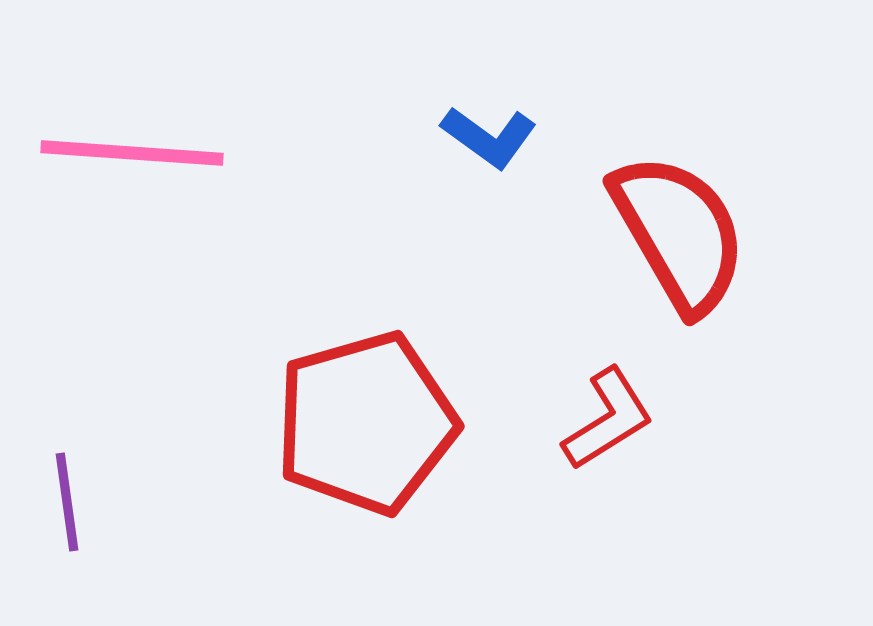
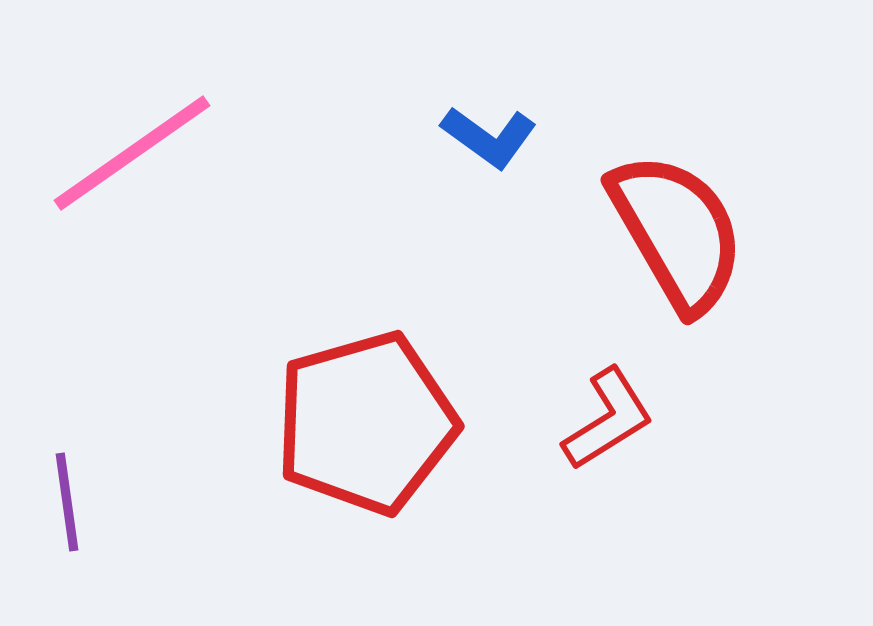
pink line: rotated 39 degrees counterclockwise
red semicircle: moved 2 px left, 1 px up
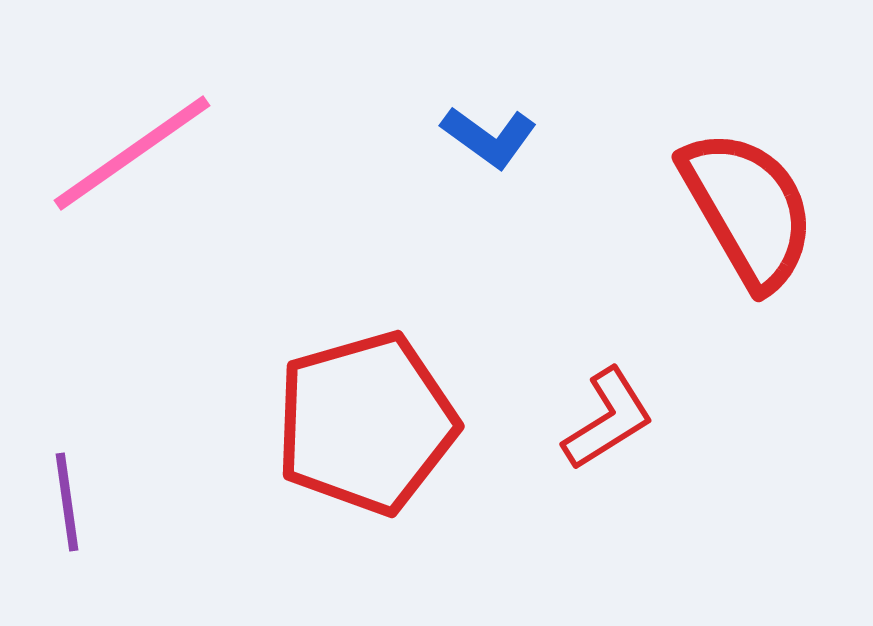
red semicircle: moved 71 px right, 23 px up
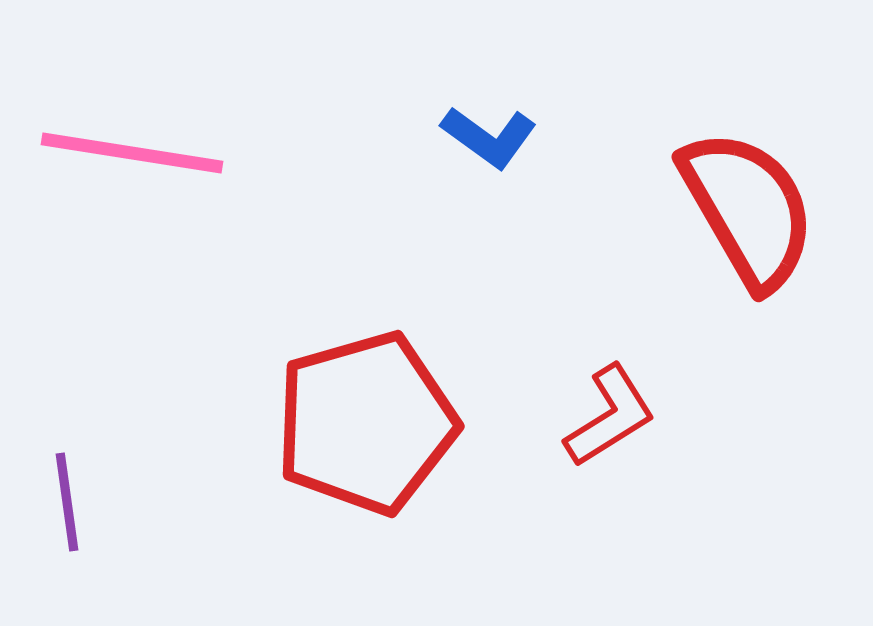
pink line: rotated 44 degrees clockwise
red L-shape: moved 2 px right, 3 px up
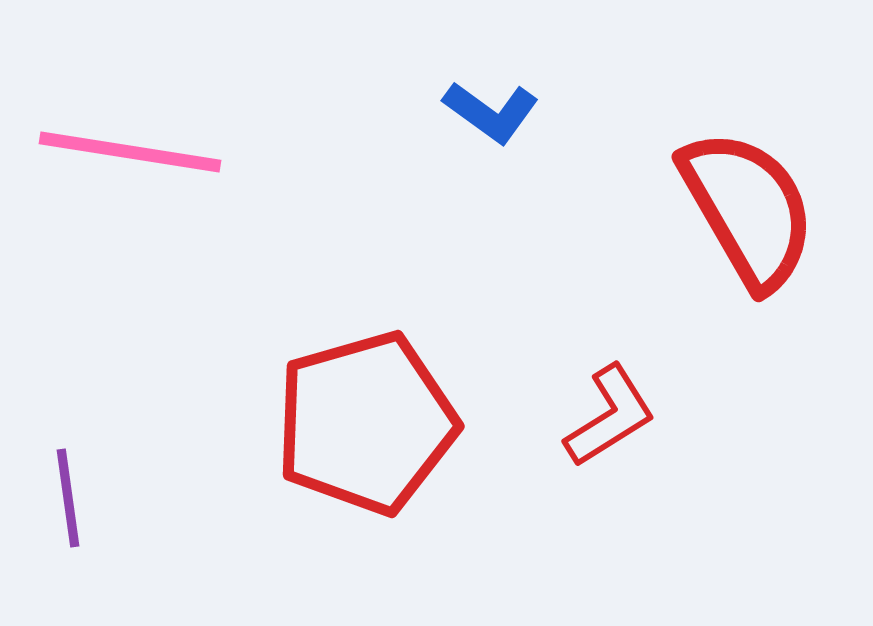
blue L-shape: moved 2 px right, 25 px up
pink line: moved 2 px left, 1 px up
purple line: moved 1 px right, 4 px up
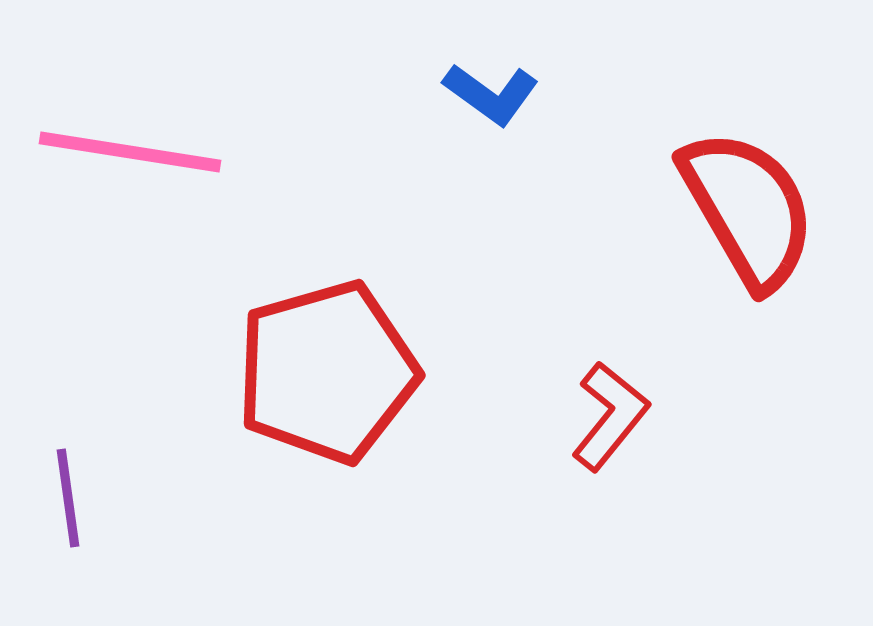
blue L-shape: moved 18 px up
red L-shape: rotated 19 degrees counterclockwise
red pentagon: moved 39 px left, 51 px up
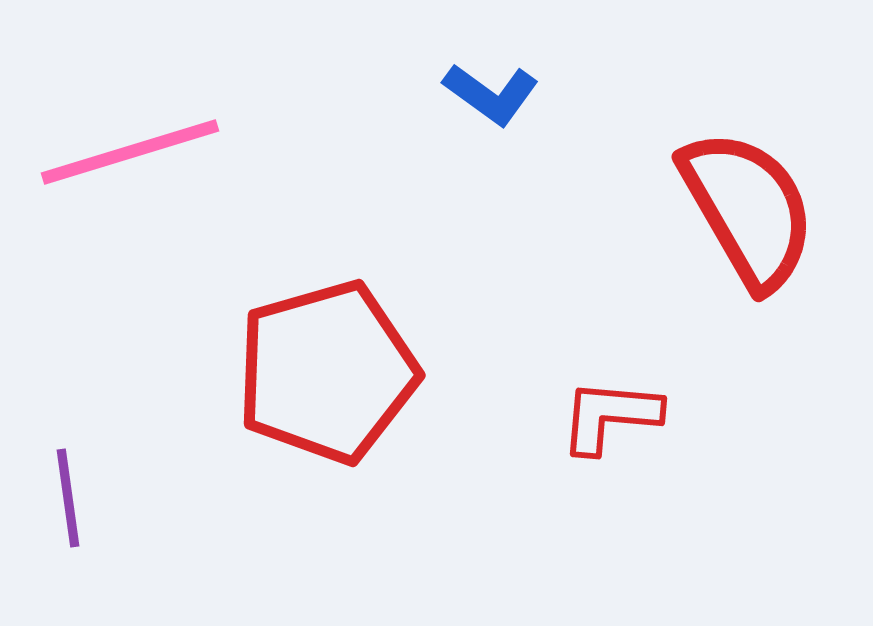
pink line: rotated 26 degrees counterclockwise
red L-shape: rotated 124 degrees counterclockwise
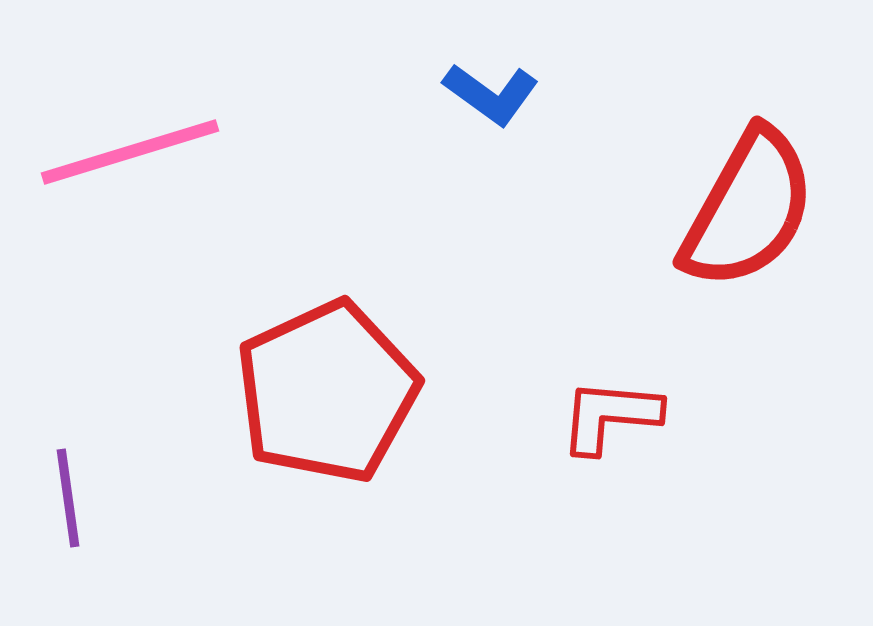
red semicircle: rotated 59 degrees clockwise
red pentagon: moved 20 px down; rotated 9 degrees counterclockwise
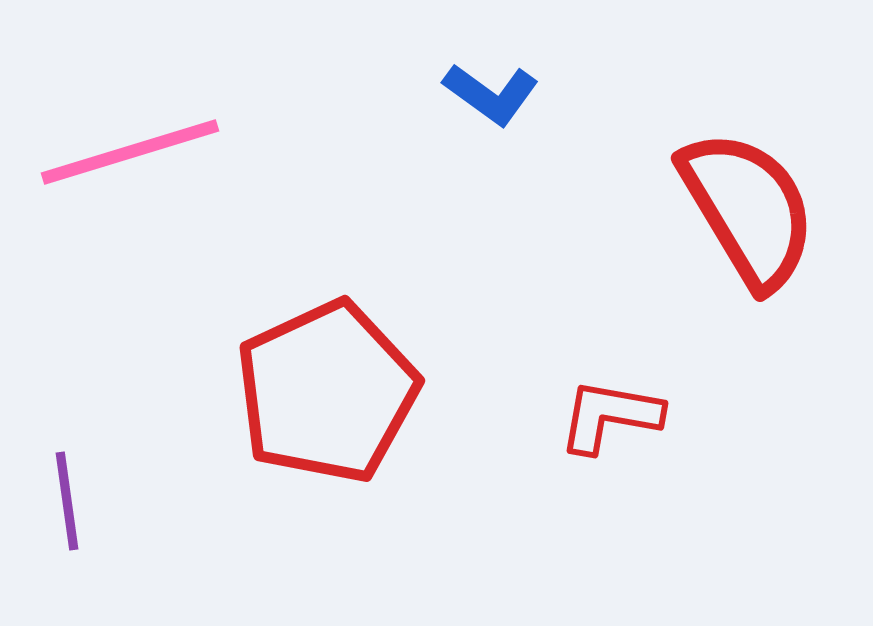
red semicircle: rotated 60 degrees counterclockwise
red L-shape: rotated 5 degrees clockwise
purple line: moved 1 px left, 3 px down
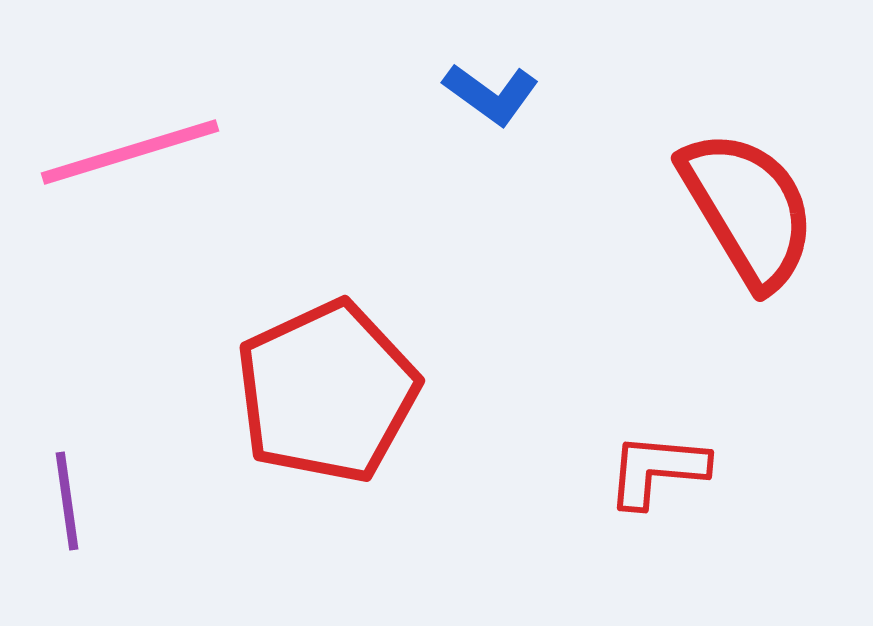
red L-shape: moved 47 px right, 54 px down; rotated 5 degrees counterclockwise
